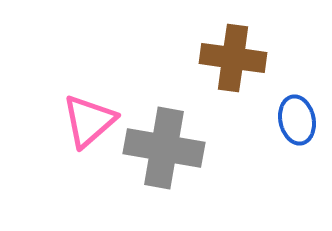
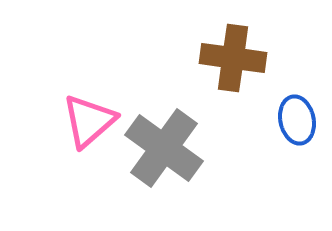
gray cross: rotated 26 degrees clockwise
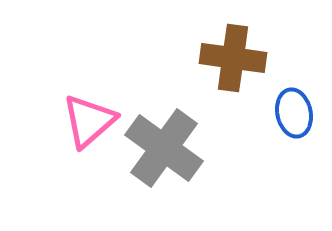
blue ellipse: moved 3 px left, 7 px up
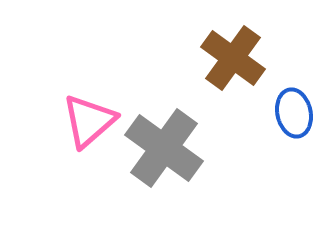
brown cross: rotated 28 degrees clockwise
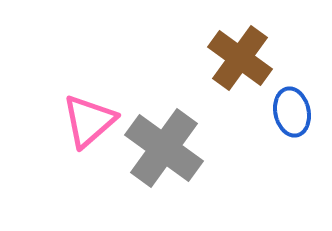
brown cross: moved 7 px right
blue ellipse: moved 2 px left, 1 px up
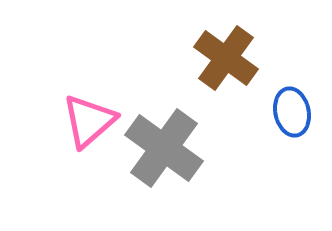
brown cross: moved 14 px left
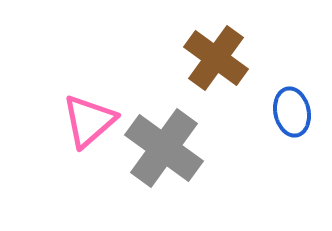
brown cross: moved 10 px left
